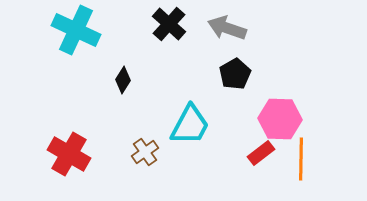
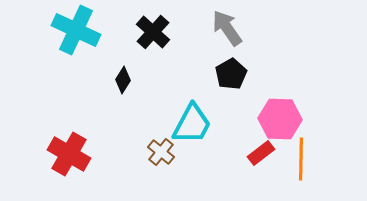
black cross: moved 16 px left, 8 px down
gray arrow: rotated 36 degrees clockwise
black pentagon: moved 4 px left
cyan trapezoid: moved 2 px right, 1 px up
brown cross: moved 16 px right; rotated 16 degrees counterclockwise
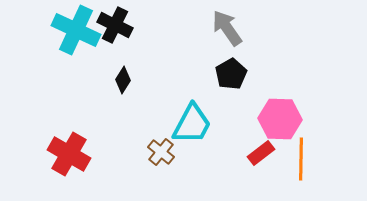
black cross: moved 38 px left, 7 px up; rotated 16 degrees counterclockwise
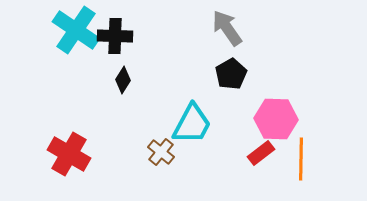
black cross: moved 11 px down; rotated 24 degrees counterclockwise
cyan cross: rotated 9 degrees clockwise
pink hexagon: moved 4 px left
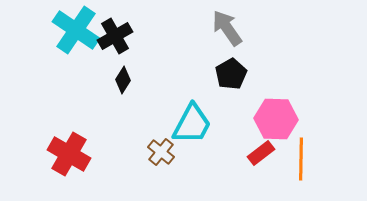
black cross: rotated 32 degrees counterclockwise
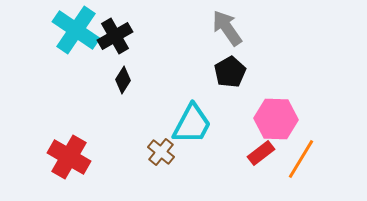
black pentagon: moved 1 px left, 2 px up
red cross: moved 3 px down
orange line: rotated 30 degrees clockwise
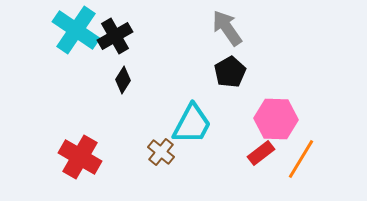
red cross: moved 11 px right
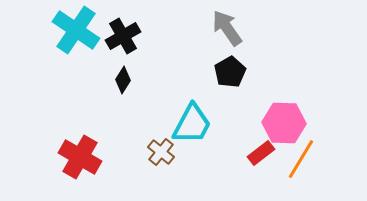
black cross: moved 8 px right
pink hexagon: moved 8 px right, 4 px down
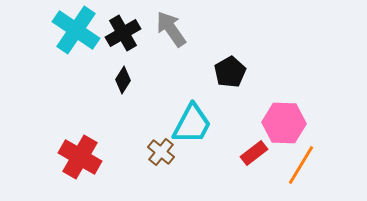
gray arrow: moved 56 px left, 1 px down
black cross: moved 3 px up
red rectangle: moved 7 px left
orange line: moved 6 px down
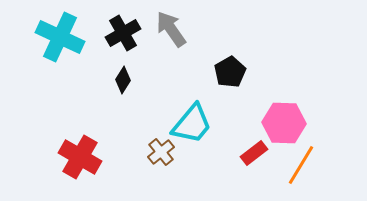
cyan cross: moved 16 px left, 7 px down; rotated 9 degrees counterclockwise
cyan trapezoid: rotated 12 degrees clockwise
brown cross: rotated 12 degrees clockwise
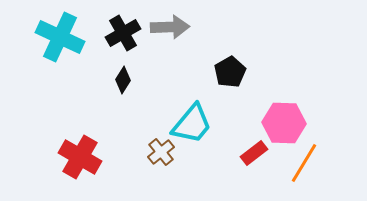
gray arrow: moved 1 px left, 2 px up; rotated 123 degrees clockwise
orange line: moved 3 px right, 2 px up
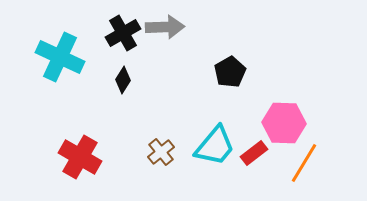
gray arrow: moved 5 px left
cyan cross: moved 20 px down
cyan trapezoid: moved 23 px right, 22 px down
